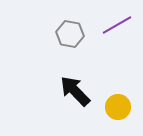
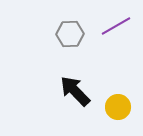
purple line: moved 1 px left, 1 px down
gray hexagon: rotated 12 degrees counterclockwise
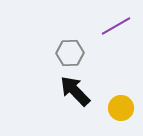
gray hexagon: moved 19 px down
yellow circle: moved 3 px right, 1 px down
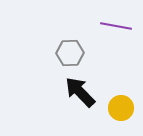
purple line: rotated 40 degrees clockwise
black arrow: moved 5 px right, 1 px down
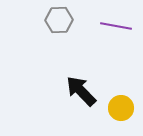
gray hexagon: moved 11 px left, 33 px up
black arrow: moved 1 px right, 1 px up
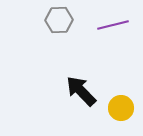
purple line: moved 3 px left, 1 px up; rotated 24 degrees counterclockwise
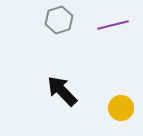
gray hexagon: rotated 16 degrees counterclockwise
black arrow: moved 19 px left
